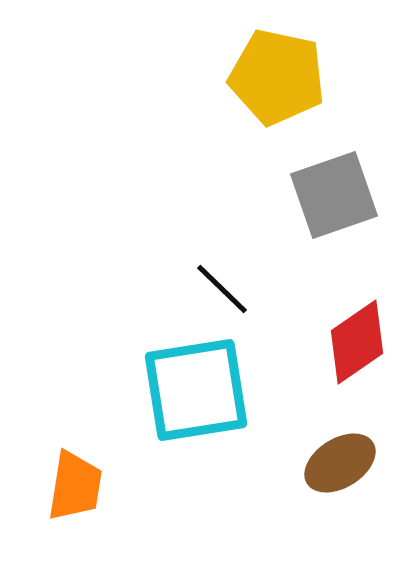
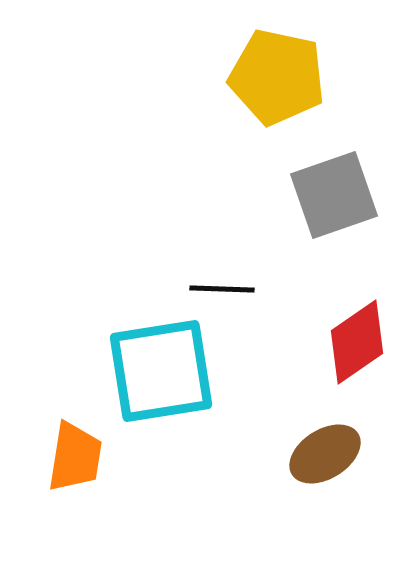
black line: rotated 42 degrees counterclockwise
cyan square: moved 35 px left, 19 px up
brown ellipse: moved 15 px left, 9 px up
orange trapezoid: moved 29 px up
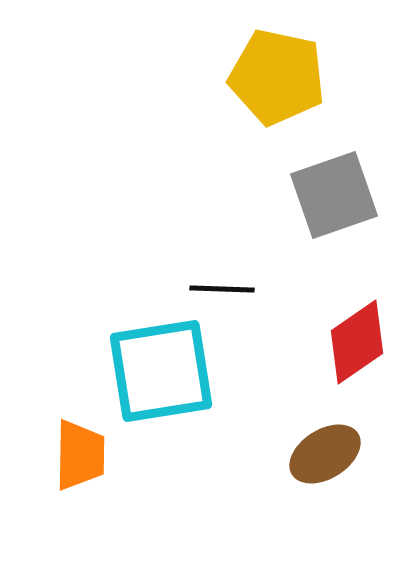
orange trapezoid: moved 5 px right, 2 px up; rotated 8 degrees counterclockwise
